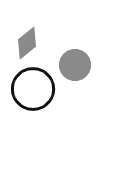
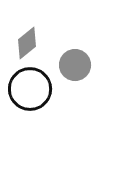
black circle: moved 3 px left
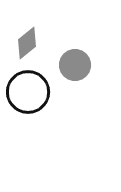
black circle: moved 2 px left, 3 px down
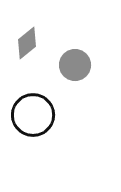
black circle: moved 5 px right, 23 px down
